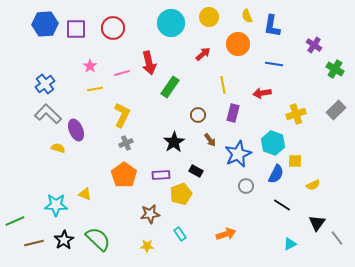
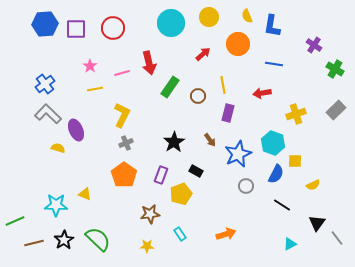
purple rectangle at (233, 113): moved 5 px left
brown circle at (198, 115): moved 19 px up
purple rectangle at (161, 175): rotated 66 degrees counterclockwise
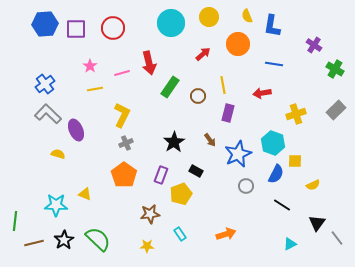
yellow semicircle at (58, 148): moved 6 px down
green line at (15, 221): rotated 60 degrees counterclockwise
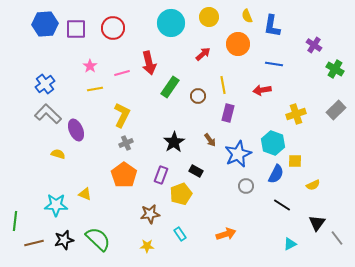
red arrow at (262, 93): moved 3 px up
black star at (64, 240): rotated 18 degrees clockwise
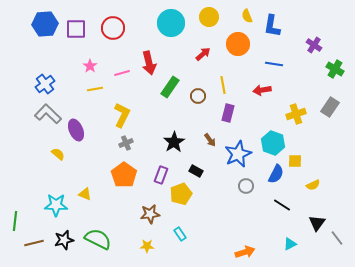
gray rectangle at (336, 110): moved 6 px left, 3 px up; rotated 12 degrees counterclockwise
yellow semicircle at (58, 154): rotated 24 degrees clockwise
orange arrow at (226, 234): moved 19 px right, 18 px down
green semicircle at (98, 239): rotated 16 degrees counterclockwise
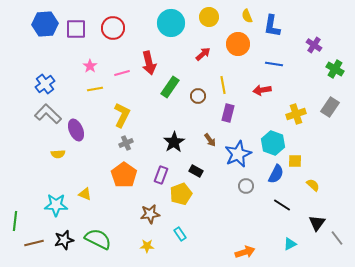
yellow semicircle at (58, 154): rotated 136 degrees clockwise
yellow semicircle at (313, 185): rotated 112 degrees counterclockwise
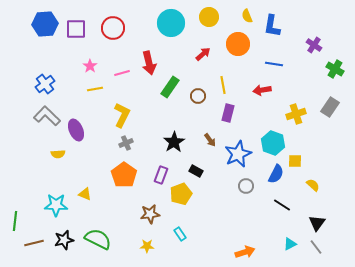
gray L-shape at (48, 114): moved 1 px left, 2 px down
gray line at (337, 238): moved 21 px left, 9 px down
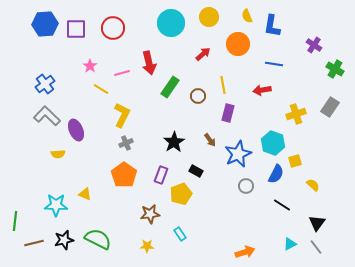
yellow line at (95, 89): moved 6 px right; rotated 42 degrees clockwise
yellow square at (295, 161): rotated 16 degrees counterclockwise
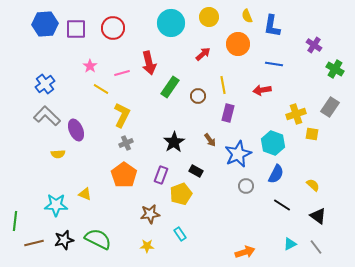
yellow square at (295, 161): moved 17 px right, 27 px up; rotated 24 degrees clockwise
black triangle at (317, 223): moved 1 px right, 7 px up; rotated 30 degrees counterclockwise
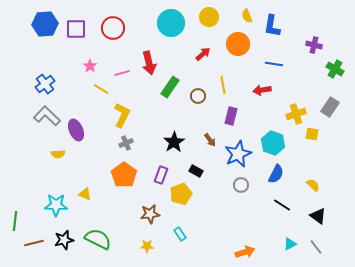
purple cross at (314, 45): rotated 21 degrees counterclockwise
purple rectangle at (228, 113): moved 3 px right, 3 px down
gray circle at (246, 186): moved 5 px left, 1 px up
